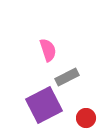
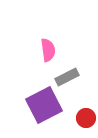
pink semicircle: rotated 10 degrees clockwise
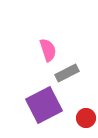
pink semicircle: rotated 10 degrees counterclockwise
gray rectangle: moved 4 px up
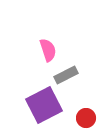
gray rectangle: moved 1 px left, 2 px down
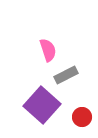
purple square: moved 2 px left; rotated 21 degrees counterclockwise
red circle: moved 4 px left, 1 px up
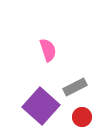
gray rectangle: moved 9 px right, 12 px down
purple square: moved 1 px left, 1 px down
